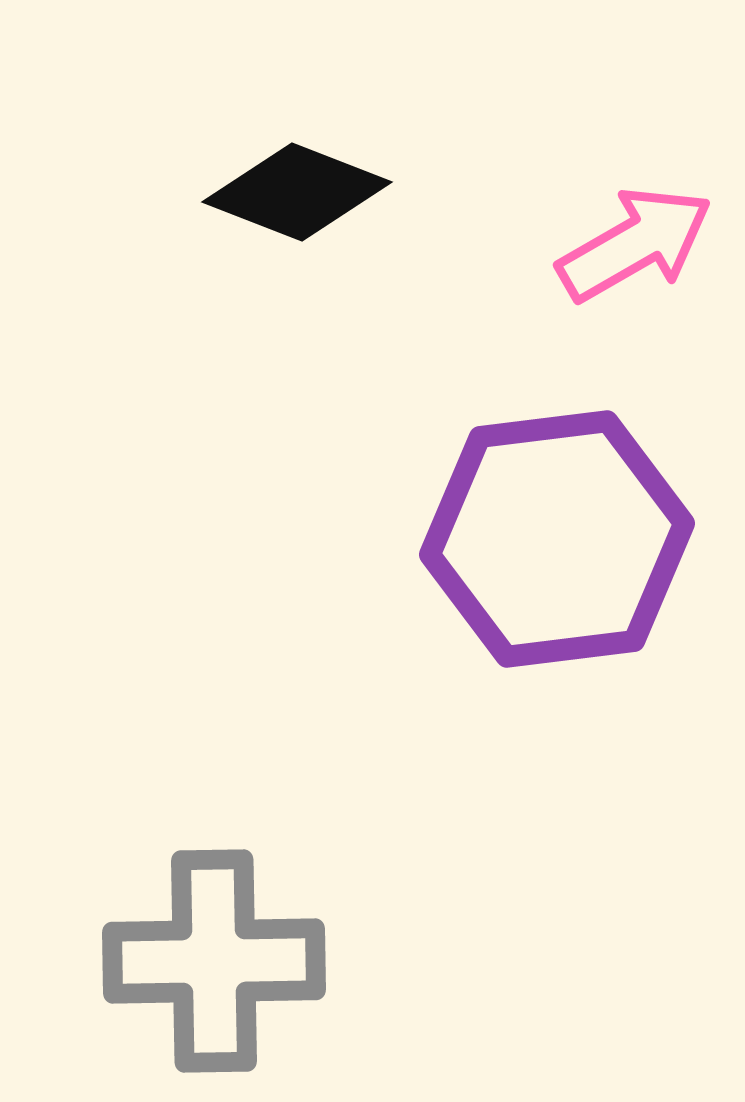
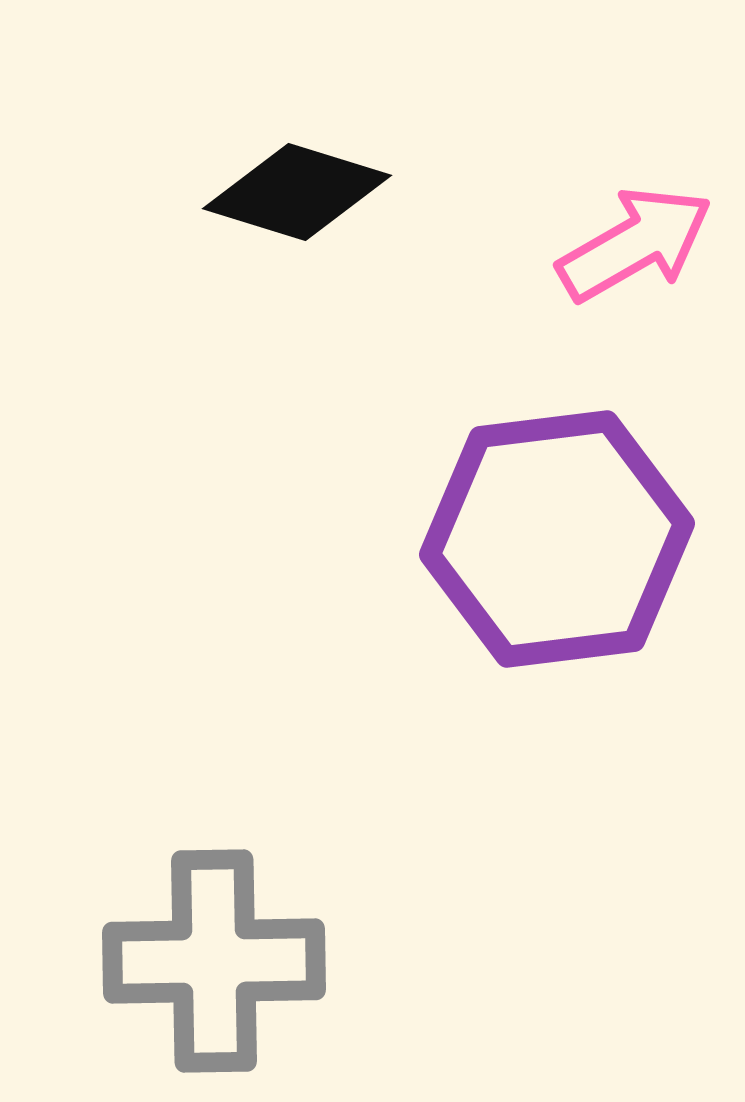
black diamond: rotated 4 degrees counterclockwise
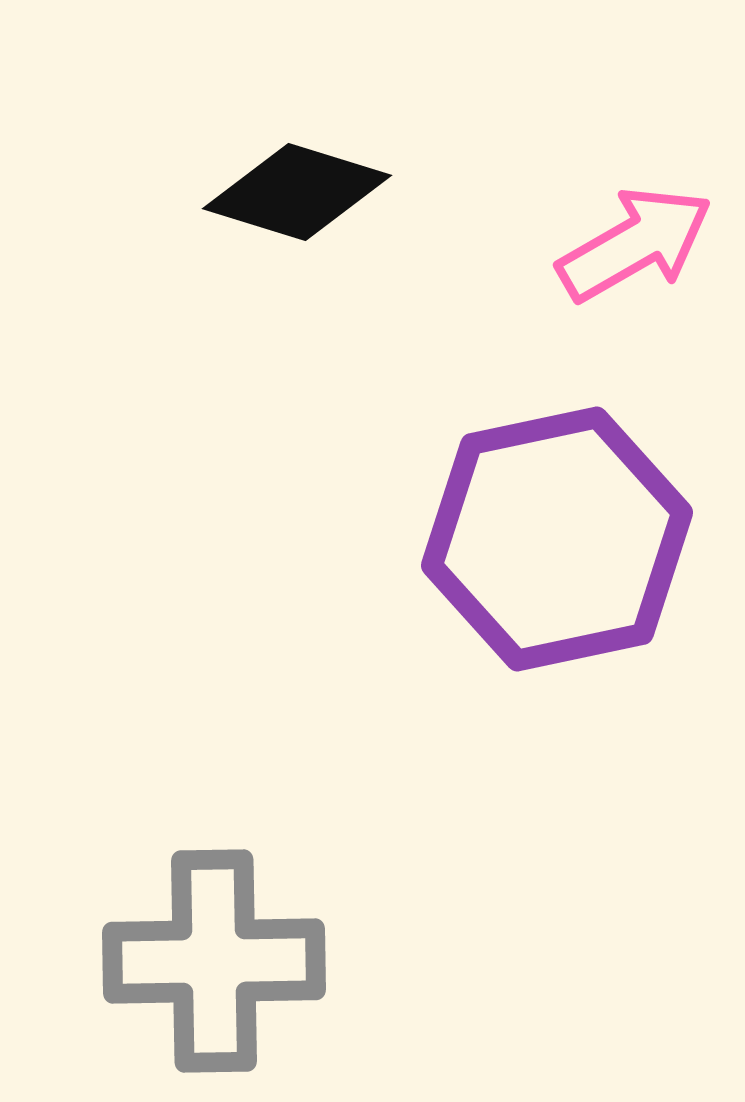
purple hexagon: rotated 5 degrees counterclockwise
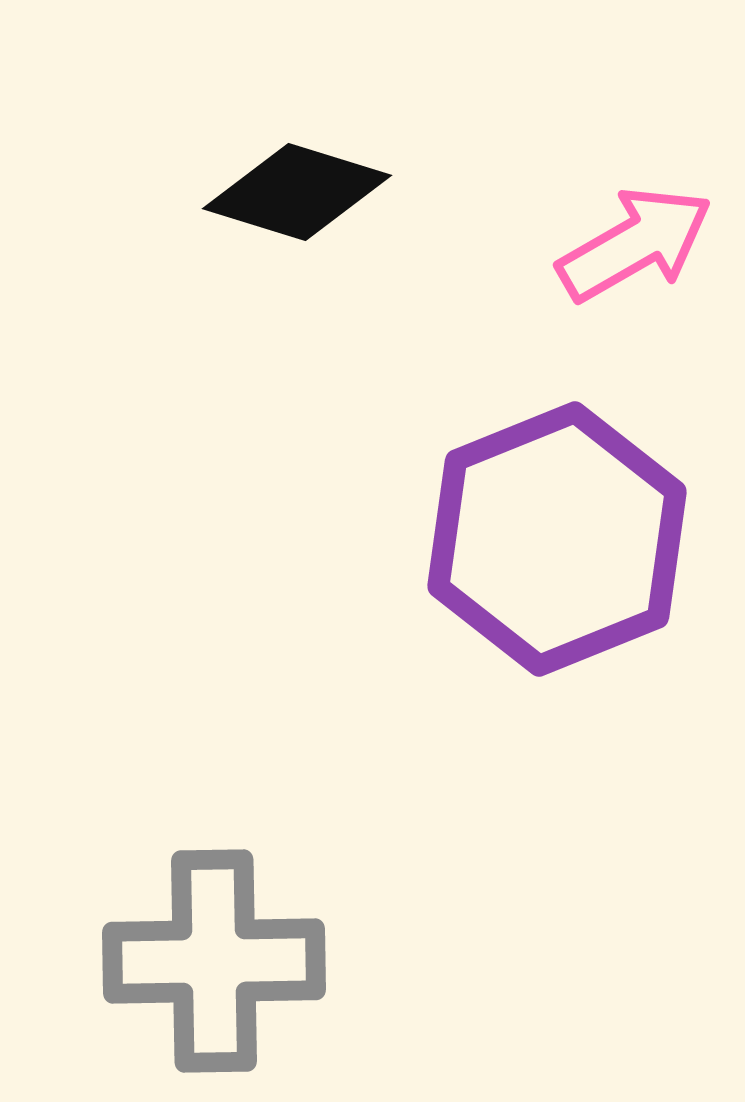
purple hexagon: rotated 10 degrees counterclockwise
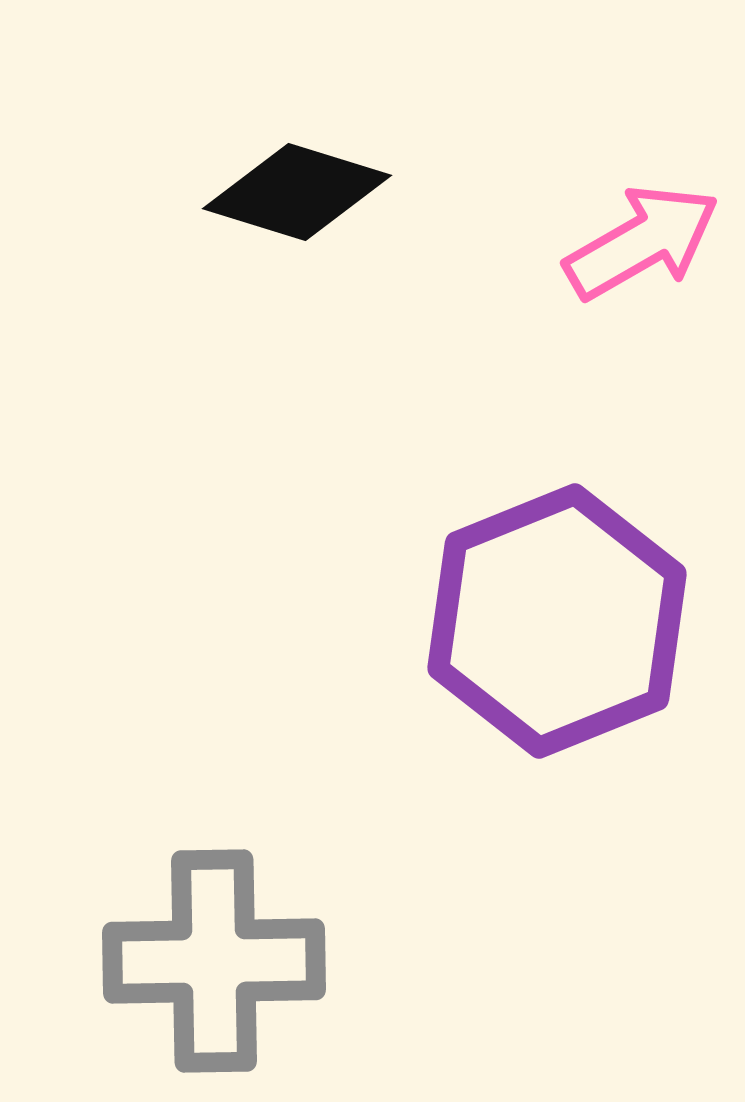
pink arrow: moved 7 px right, 2 px up
purple hexagon: moved 82 px down
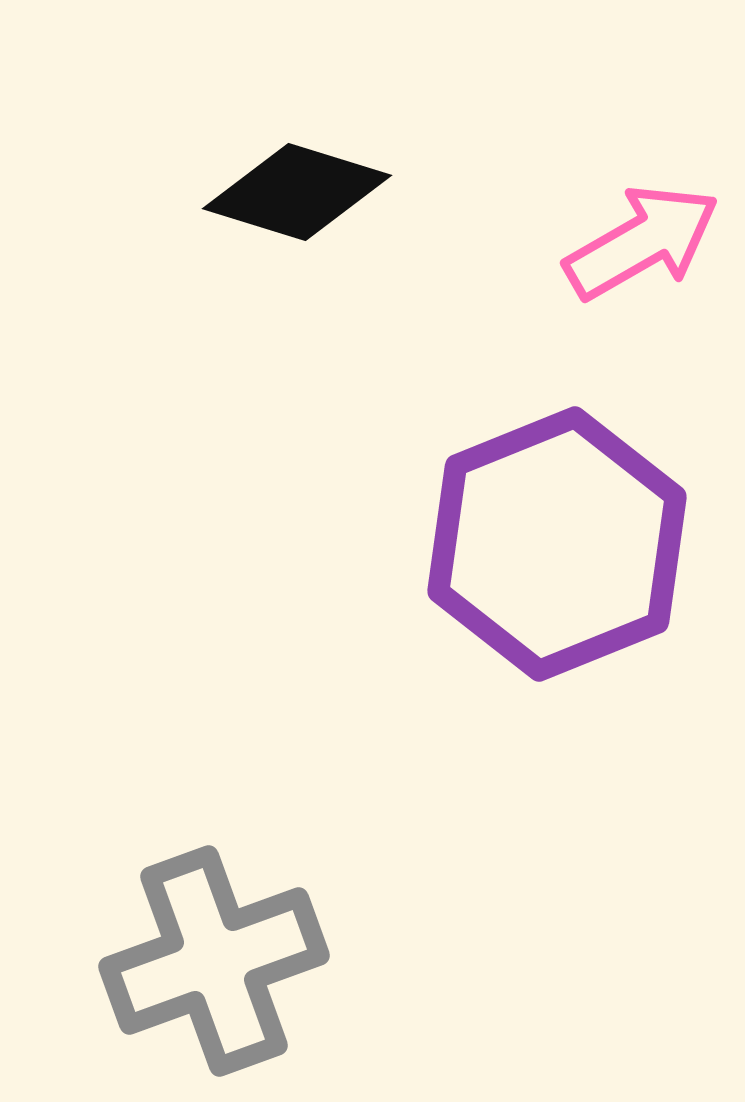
purple hexagon: moved 77 px up
gray cross: rotated 19 degrees counterclockwise
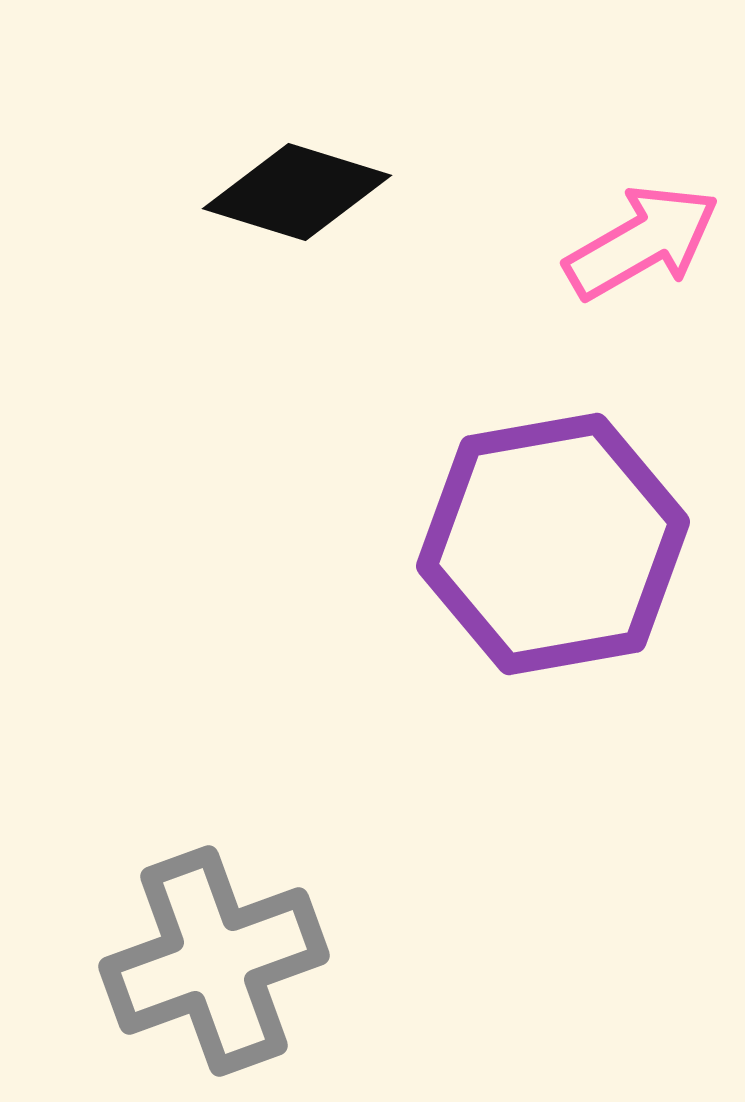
purple hexagon: moved 4 px left; rotated 12 degrees clockwise
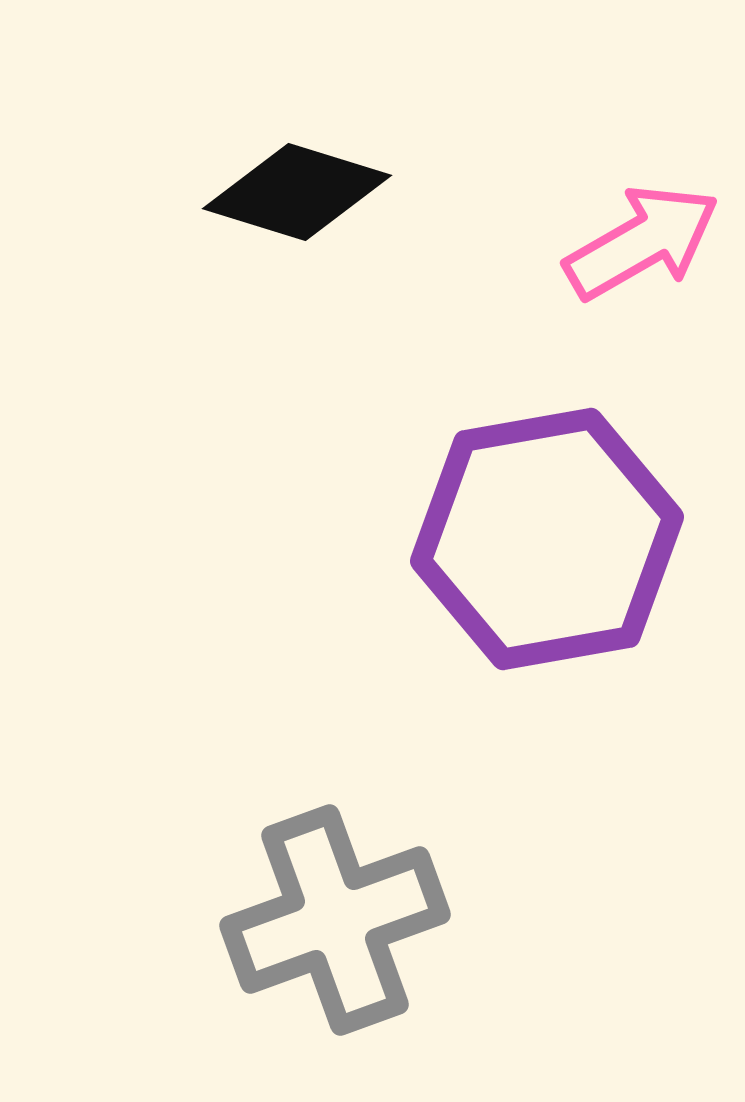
purple hexagon: moved 6 px left, 5 px up
gray cross: moved 121 px right, 41 px up
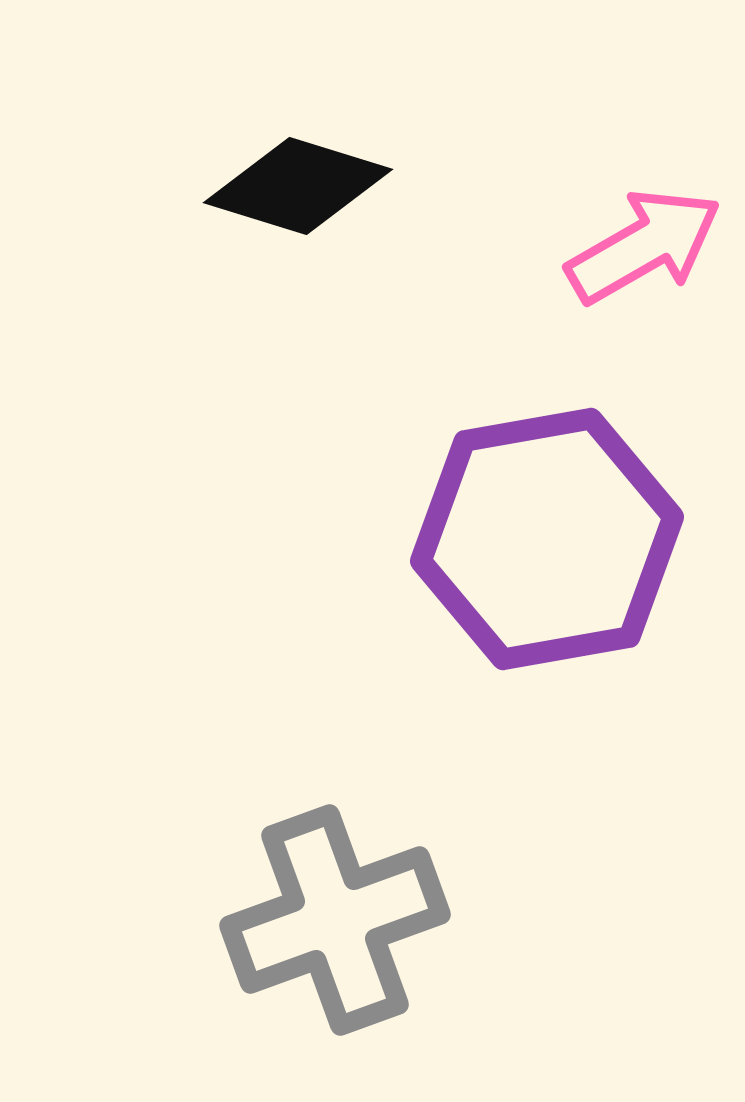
black diamond: moved 1 px right, 6 px up
pink arrow: moved 2 px right, 4 px down
